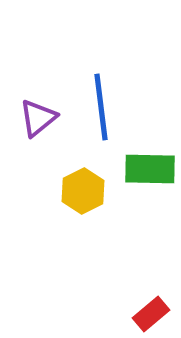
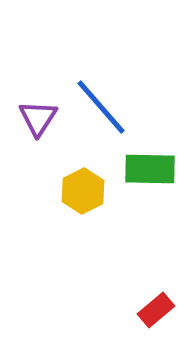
blue line: rotated 34 degrees counterclockwise
purple triangle: rotated 18 degrees counterclockwise
red rectangle: moved 5 px right, 4 px up
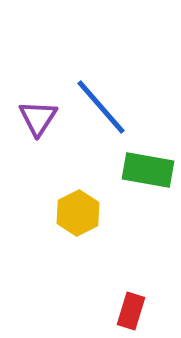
green rectangle: moved 2 px left, 1 px down; rotated 9 degrees clockwise
yellow hexagon: moved 5 px left, 22 px down
red rectangle: moved 25 px left, 1 px down; rotated 33 degrees counterclockwise
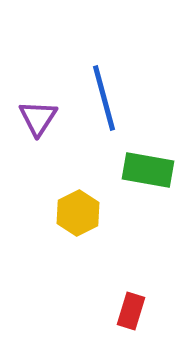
blue line: moved 3 px right, 9 px up; rotated 26 degrees clockwise
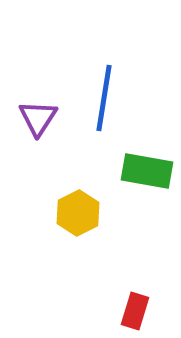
blue line: rotated 24 degrees clockwise
green rectangle: moved 1 px left, 1 px down
red rectangle: moved 4 px right
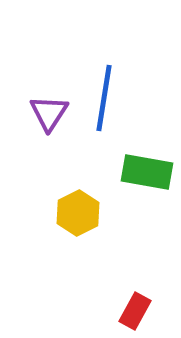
purple triangle: moved 11 px right, 5 px up
green rectangle: moved 1 px down
red rectangle: rotated 12 degrees clockwise
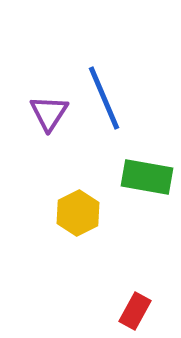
blue line: rotated 32 degrees counterclockwise
green rectangle: moved 5 px down
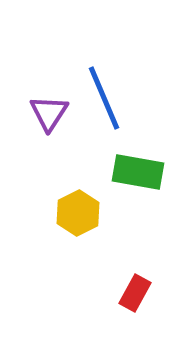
green rectangle: moved 9 px left, 5 px up
red rectangle: moved 18 px up
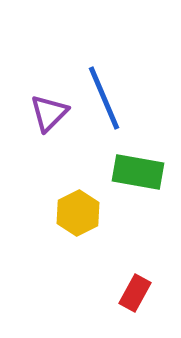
purple triangle: rotated 12 degrees clockwise
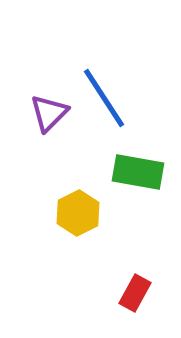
blue line: rotated 10 degrees counterclockwise
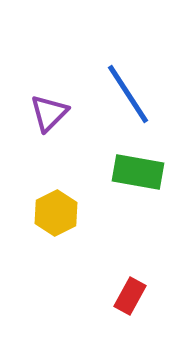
blue line: moved 24 px right, 4 px up
yellow hexagon: moved 22 px left
red rectangle: moved 5 px left, 3 px down
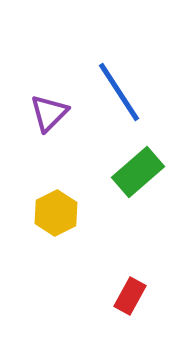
blue line: moved 9 px left, 2 px up
green rectangle: rotated 51 degrees counterclockwise
